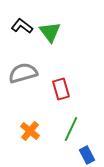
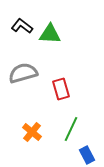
green triangle: moved 2 px down; rotated 50 degrees counterclockwise
orange cross: moved 2 px right, 1 px down
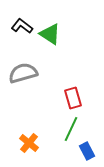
green triangle: rotated 30 degrees clockwise
red rectangle: moved 12 px right, 9 px down
orange cross: moved 3 px left, 11 px down
blue rectangle: moved 4 px up
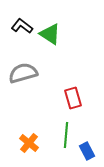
green line: moved 5 px left, 6 px down; rotated 20 degrees counterclockwise
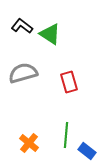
red rectangle: moved 4 px left, 16 px up
blue rectangle: rotated 24 degrees counterclockwise
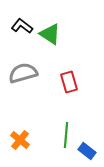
orange cross: moved 9 px left, 3 px up
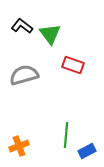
green triangle: rotated 20 degrees clockwise
gray semicircle: moved 1 px right, 2 px down
red rectangle: moved 4 px right, 17 px up; rotated 55 degrees counterclockwise
orange cross: moved 1 px left, 6 px down; rotated 30 degrees clockwise
blue rectangle: rotated 66 degrees counterclockwise
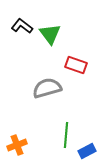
red rectangle: moved 3 px right
gray semicircle: moved 23 px right, 13 px down
orange cross: moved 2 px left, 1 px up
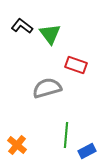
orange cross: rotated 30 degrees counterclockwise
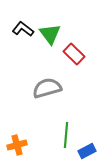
black L-shape: moved 1 px right, 3 px down
red rectangle: moved 2 px left, 11 px up; rotated 25 degrees clockwise
orange cross: rotated 36 degrees clockwise
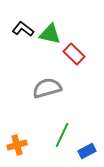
green triangle: rotated 40 degrees counterclockwise
green line: moved 4 px left; rotated 20 degrees clockwise
